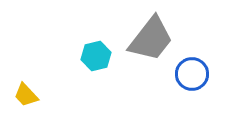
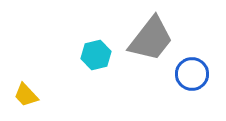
cyan hexagon: moved 1 px up
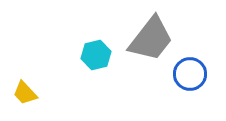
blue circle: moved 2 px left
yellow trapezoid: moved 1 px left, 2 px up
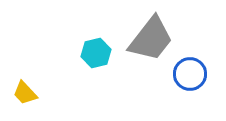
cyan hexagon: moved 2 px up
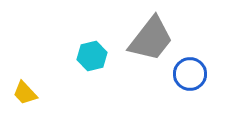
cyan hexagon: moved 4 px left, 3 px down
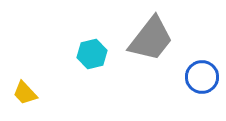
cyan hexagon: moved 2 px up
blue circle: moved 12 px right, 3 px down
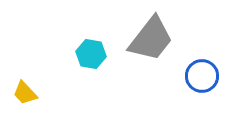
cyan hexagon: moved 1 px left; rotated 24 degrees clockwise
blue circle: moved 1 px up
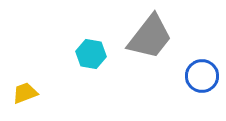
gray trapezoid: moved 1 px left, 2 px up
yellow trapezoid: rotated 112 degrees clockwise
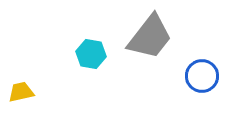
yellow trapezoid: moved 4 px left, 1 px up; rotated 8 degrees clockwise
